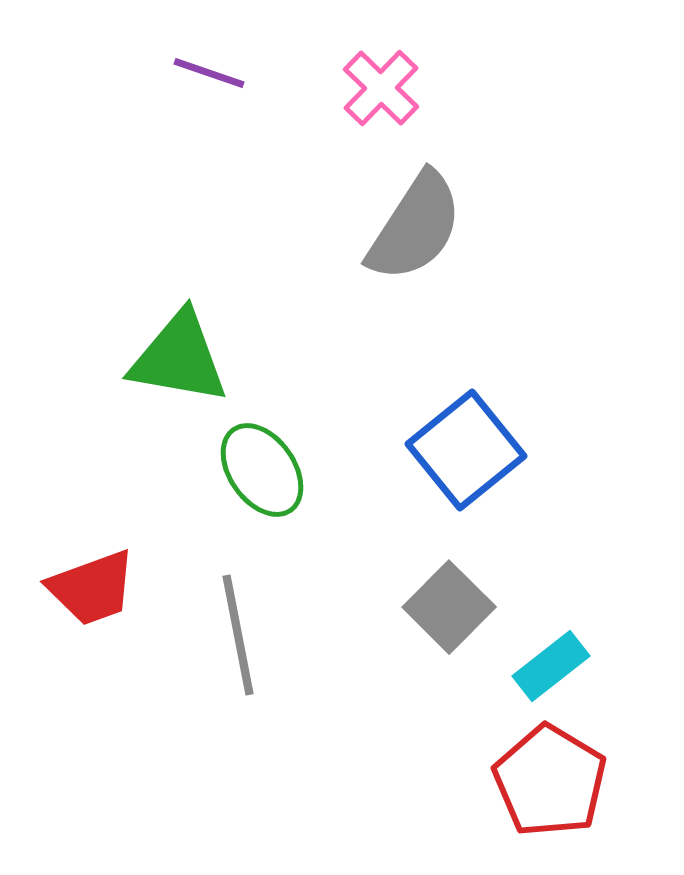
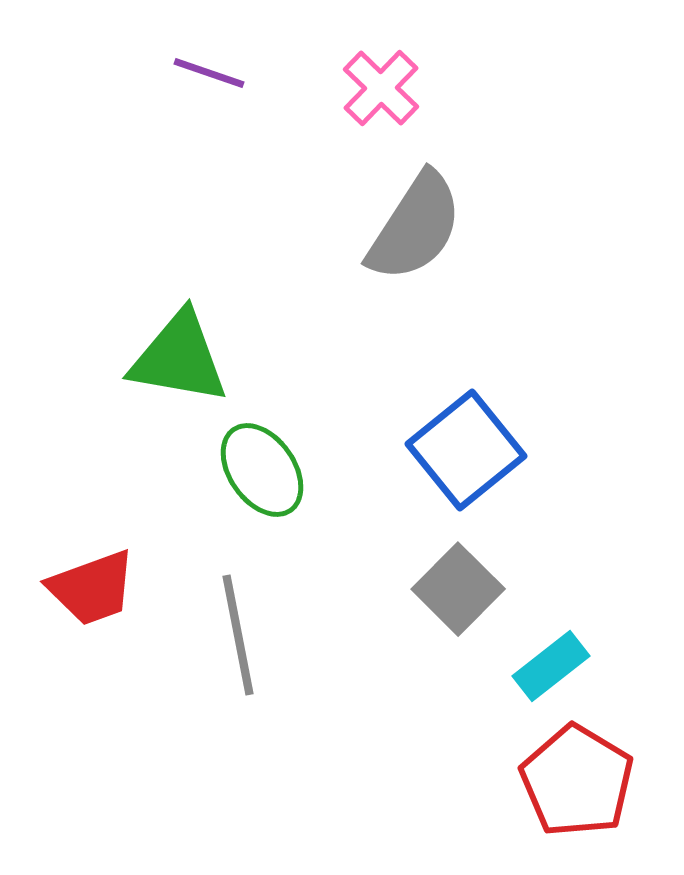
gray square: moved 9 px right, 18 px up
red pentagon: moved 27 px right
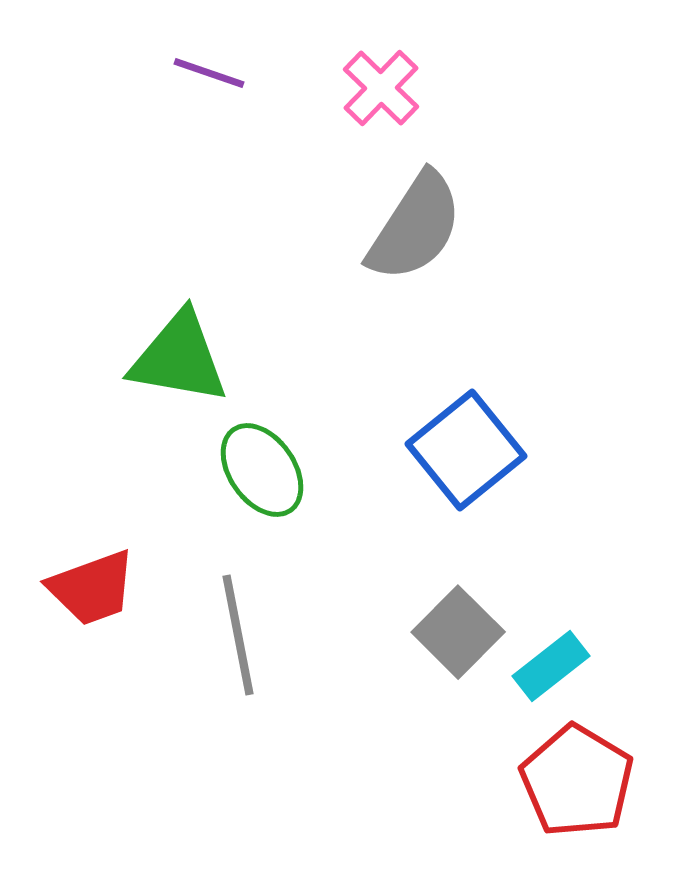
gray square: moved 43 px down
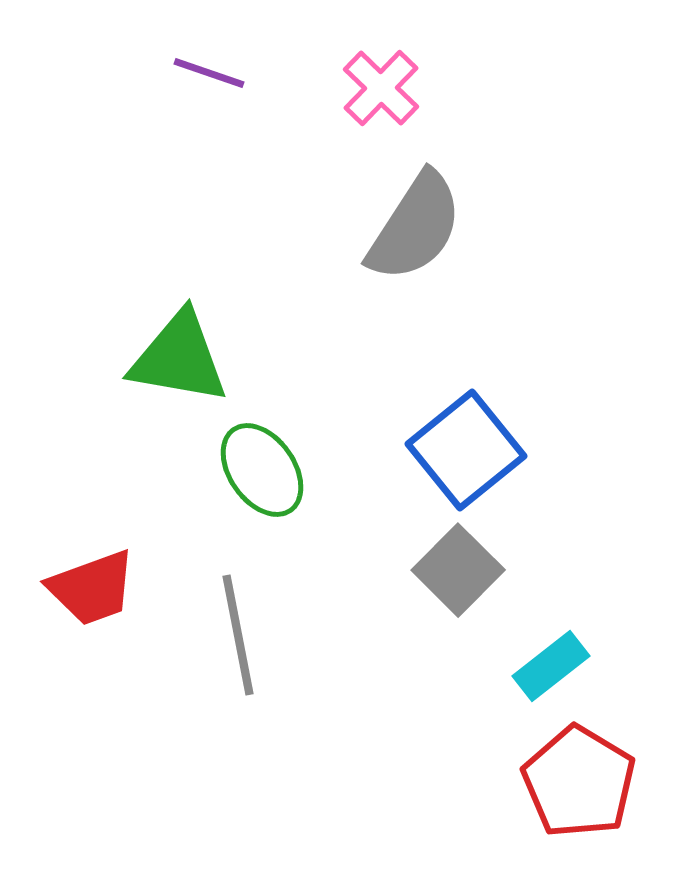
gray square: moved 62 px up
red pentagon: moved 2 px right, 1 px down
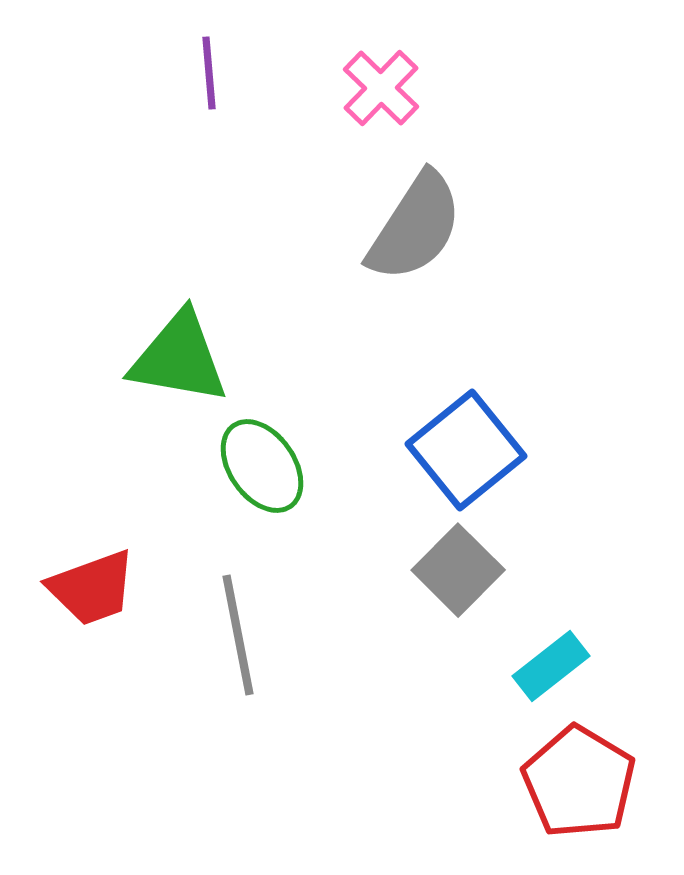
purple line: rotated 66 degrees clockwise
green ellipse: moved 4 px up
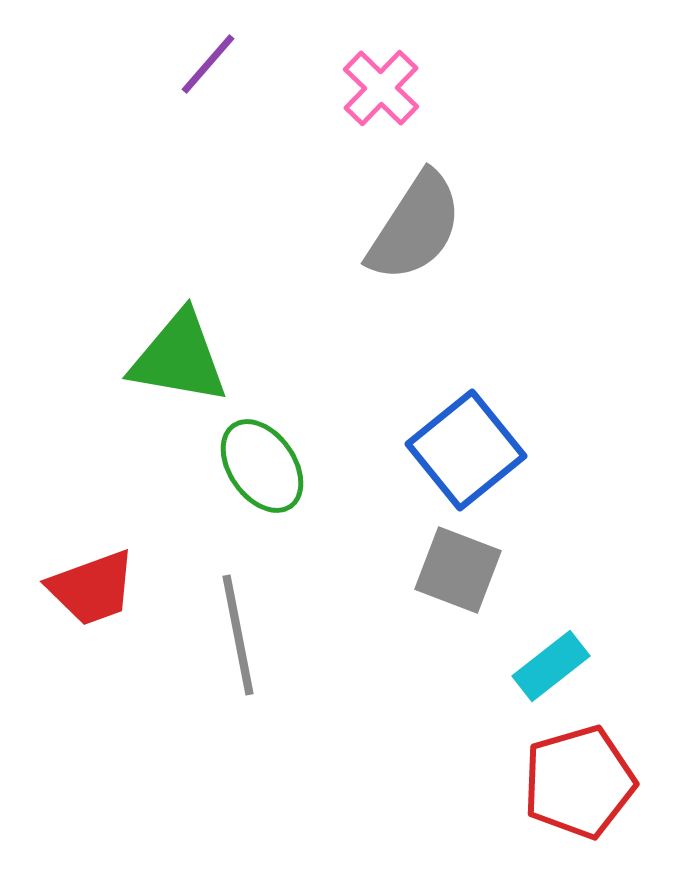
purple line: moved 1 px left, 9 px up; rotated 46 degrees clockwise
gray square: rotated 24 degrees counterclockwise
red pentagon: rotated 25 degrees clockwise
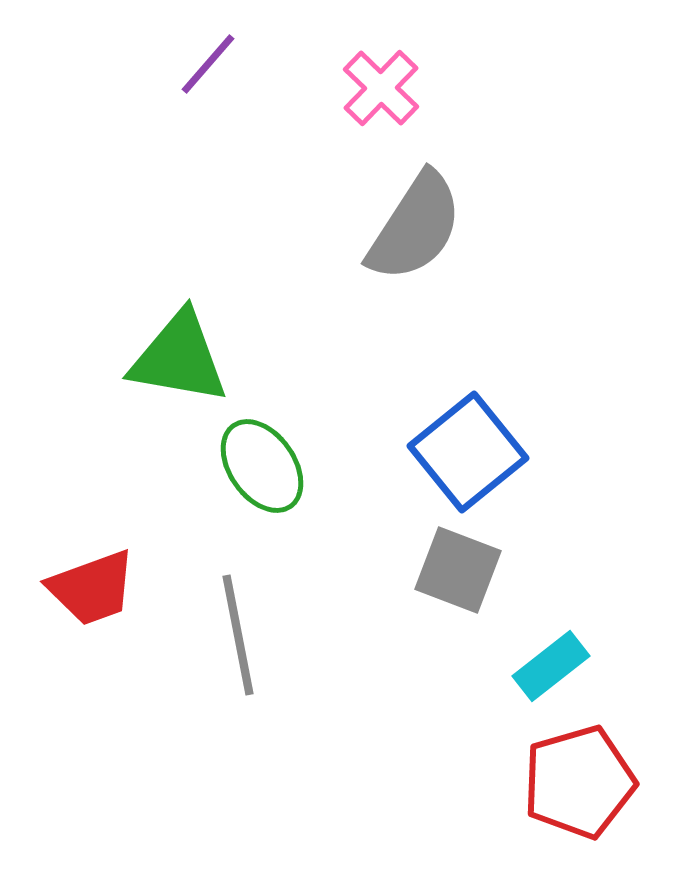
blue square: moved 2 px right, 2 px down
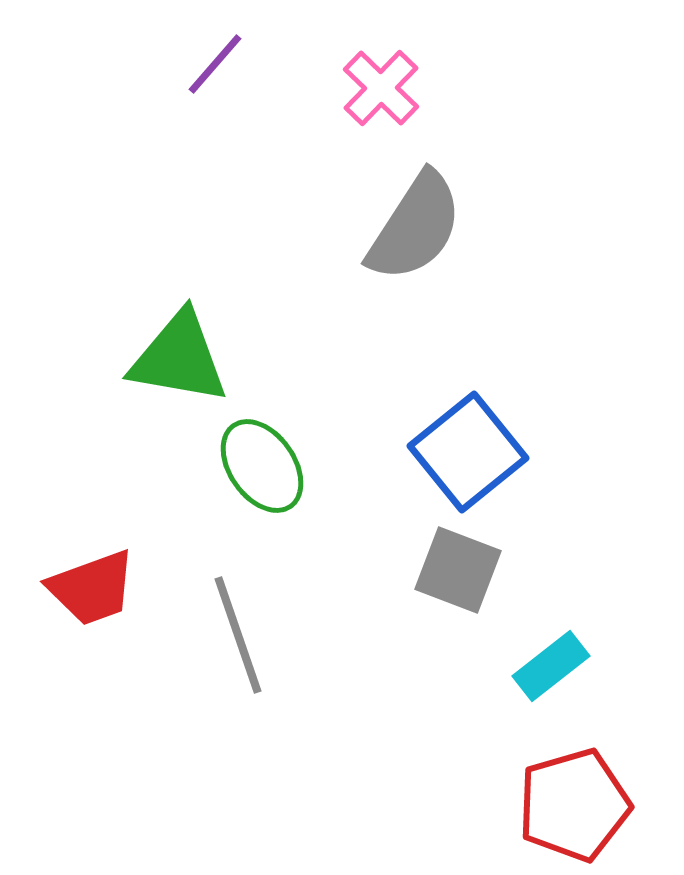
purple line: moved 7 px right
gray line: rotated 8 degrees counterclockwise
red pentagon: moved 5 px left, 23 px down
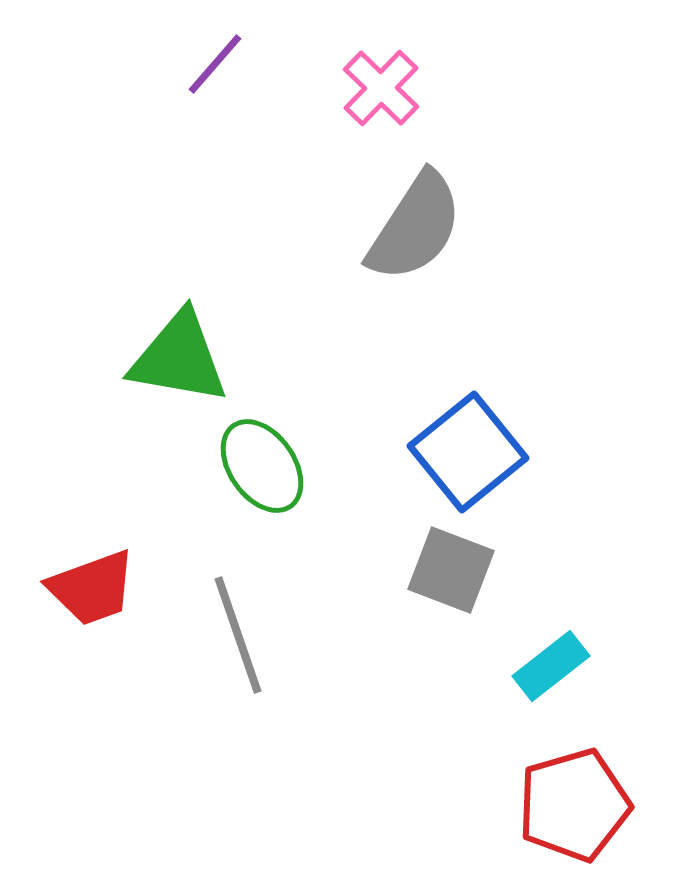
gray square: moved 7 px left
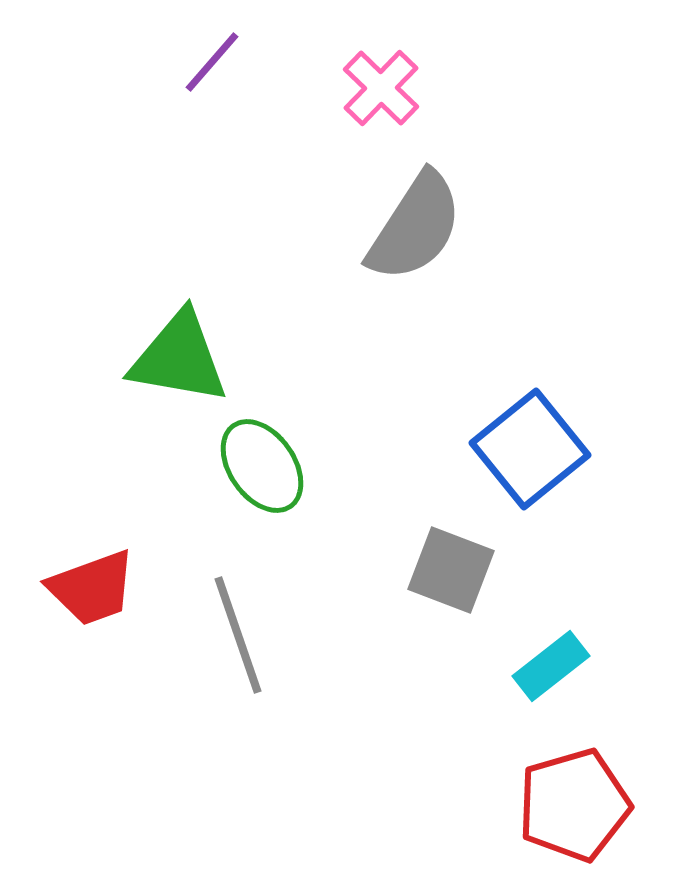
purple line: moved 3 px left, 2 px up
blue square: moved 62 px right, 3 px up
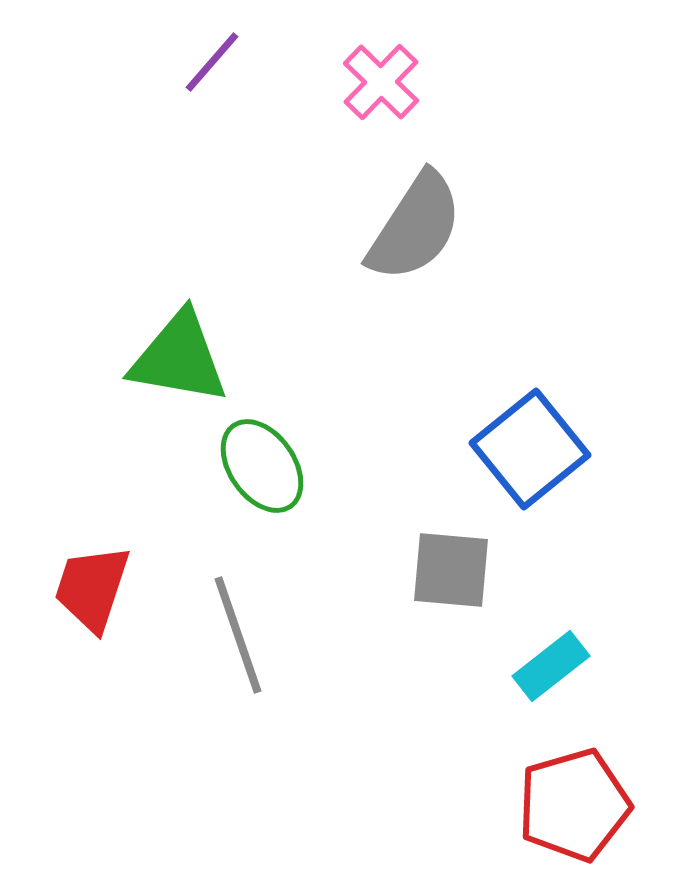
pink cross: moved 6 px up
gray square: rotated 16 degrees counterclockwise
red trapezoid: rotated 128 degrees clockwise
